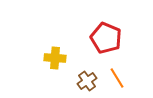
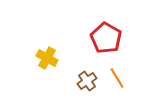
red pentagon: rotated 8 degrees clockwise
yellow cross: moved 8 px left; rotated 25 degrees clockwise
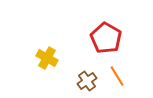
orange line: moved 2 px up
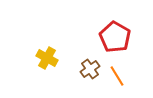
red pentagon: moved 9 px right, 1 px up
brown cross: moved 3 px right, 12 px up
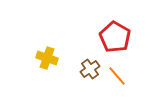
yellow cross: rotated 10 degrees counterclockwise
orange line: rotated 10 degrees counterclockwise
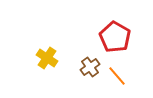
yellow cross: rotated 15 degrees clockwise
brown cross: moved 2 px up
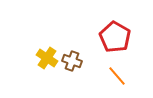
brown cross: moved 18 px left, 6 px up; rotated 36 degrees counterclockwise
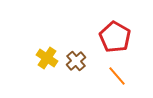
brown cross: moved 4 px right; rotated 30 degrees clockwise
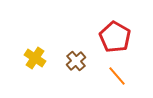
yellow cross: moved 12 px left
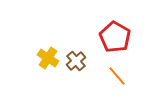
yellow cross: moved 13 px right
